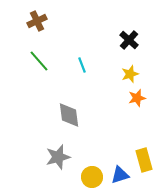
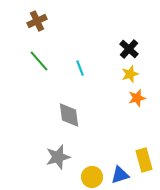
black cross: moved 9 px down
cyan line: moved 2 px left, 3 px down
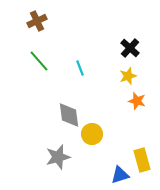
black cross: moved 1 px right, 1 px up
yellow star: moved 2 px left, 2 px down
orange star: moved 3 px down; rotated 30 degrees clockwise
yellow rectangle: moved 2 px left
yellow circle: moved 43 px up
